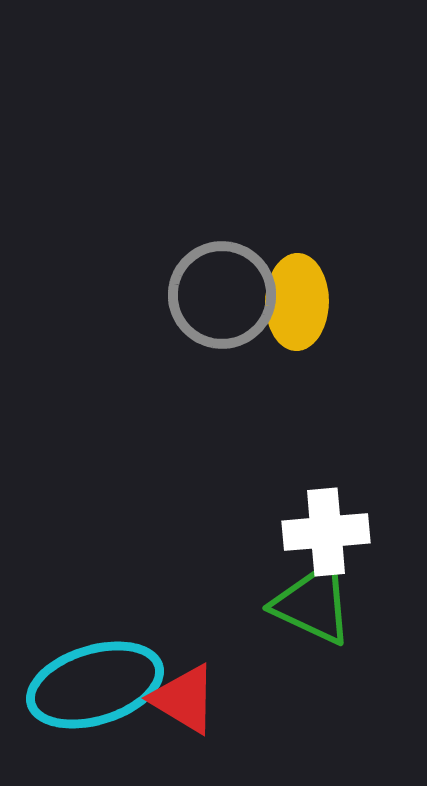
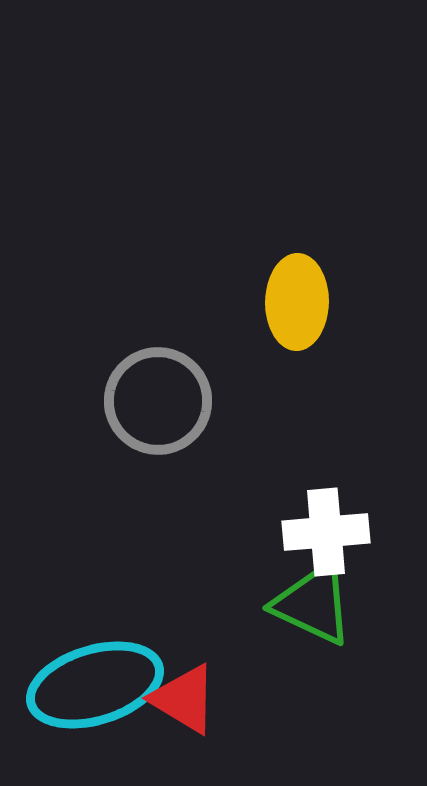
gray circle: moved 64 px left, 106 px down
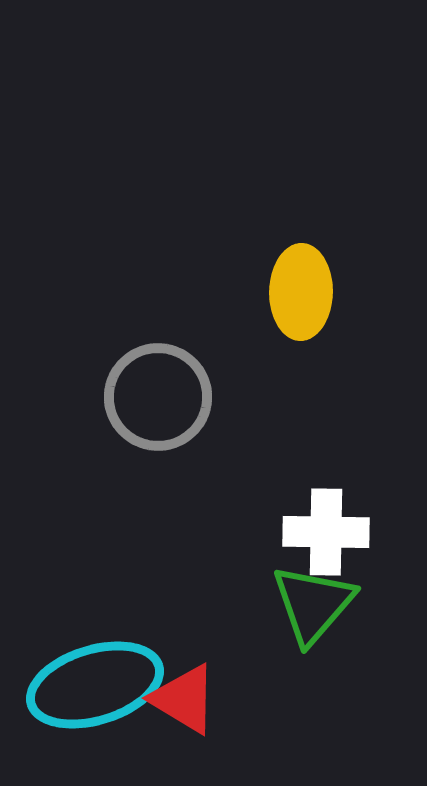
yellow ellipse: moved 4 px right, 10 px up
gray circle: moved 4 px up
white cross: rotated 6 degrees clockwise
green triangle: rotated 46 degrees clockwise
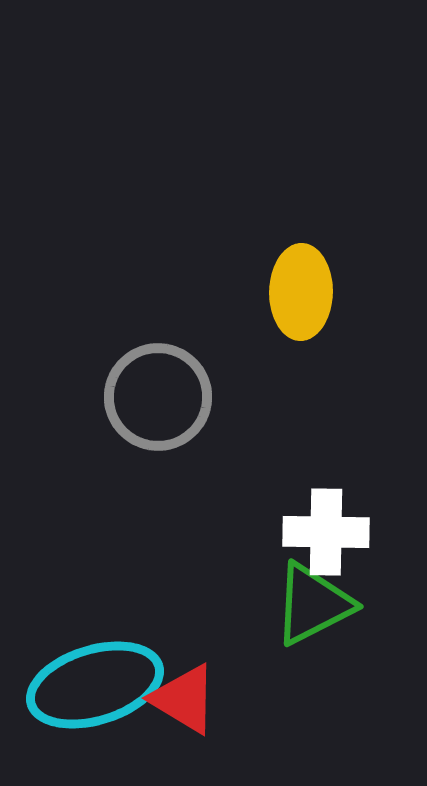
green triangle: rotated 22 degrees clockwise
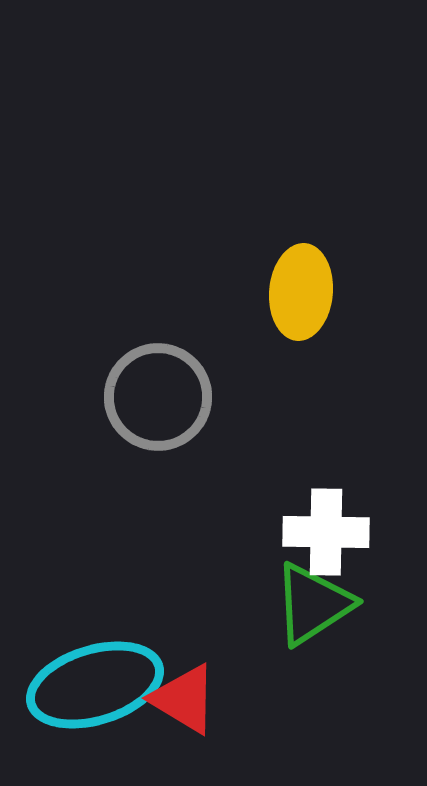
yellow ellipse: rotated 4 degrees clockwise
green triangle: rotated 6 degrees counterclockwise
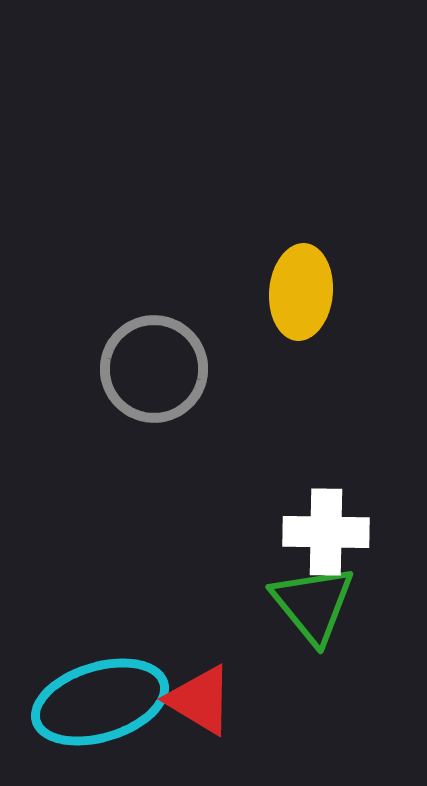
gray circle: moved 4 px left, 28 px up
green triangle: rotated 36 degrees counterclockwise
cyan ellipse: moved 5 px right, 17 px down
red triangle: moved 16 px right, 1 px down
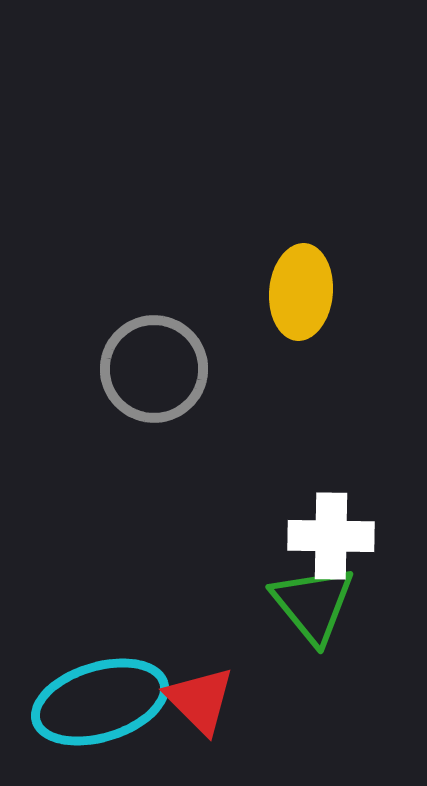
white cross: moved 5 px right, 4 px down
red triangle: rotated 14 degrees clockwise
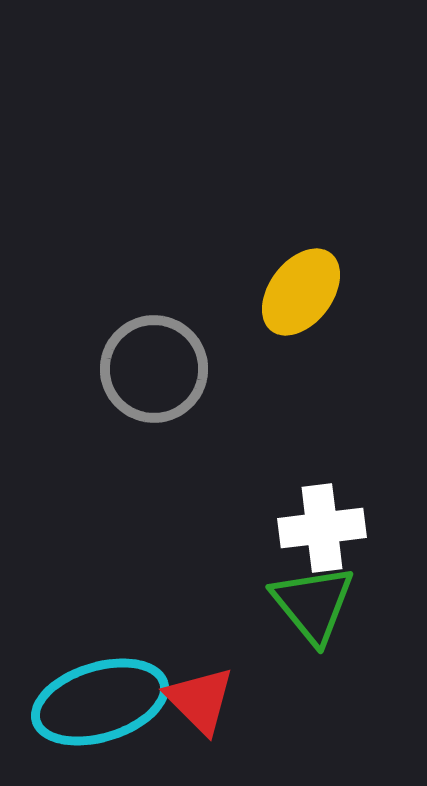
yellow ellipse: rotated 32 degrees clockwise
white cross: moved 9 px left, 8 px up; rotated 8 degrees counterclockwise
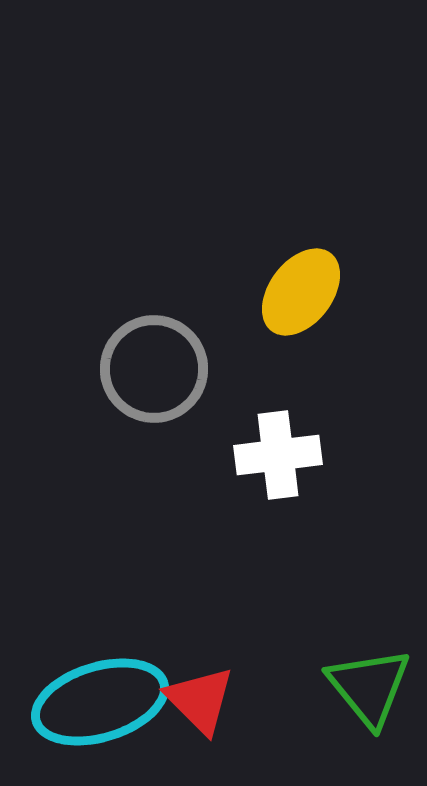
white cross: moved 44 px left, 73 px up
green triangle: moved 56 px right, 83 px down
